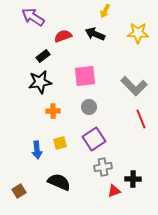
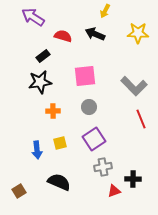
red semicircle: rotated 36 degrees clockwise
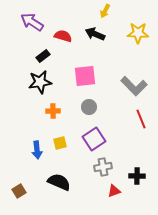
purple arrow: moved 1 px left, 5 px down
black cross: moved 4 px right, 3 px up
